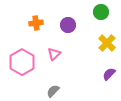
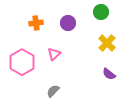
purple circle: moved 2 px up
purple semicircle: rotated 96 degrees counterclockwise
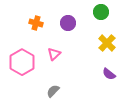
orange cross: rotated 24 degrees clockwise
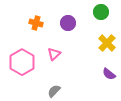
gray semicircle: moved 1 px right
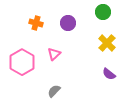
green circle: moved 2 px right
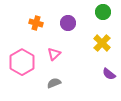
yellow cross: moved 5 px left
gray semicircle: moved 8 px up; rotated 24 degrees clockwise
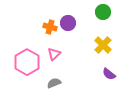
orange cross: moved 14 px right, 4 px down
yellow cross: moved 1 px right, 2 px down
pink hexagon: moved 5 px right
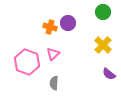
pink triangle: moved 1 px left
pink hexagon: rotated 10 degrees counterclockwise
gray semicircle: rotated 64 degrees counterclockwise
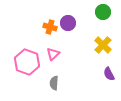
purple semicircle: rotated 24 degrees clockwise
